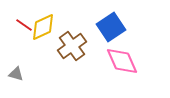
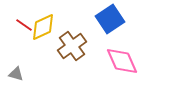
blue square: moved 1 px left, 8 px up
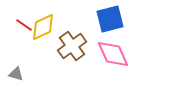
blue square: rotated 20 degrees clockwise
pink diamond: moved 9 px left, 7 px up
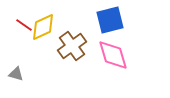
blue square: moved 1 px down
pink diamond: moved 1 px down; rotated 8 degrees clockwise
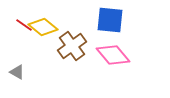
blue square: rotated 20 degrees clockwise
yellow diamond: rotated 64 degrees clockwise
pink diamond: rotated 24 degrees counterclockwise
gray triangle: moved 1 px right, 2 px up; rotated 14 degrees clockwise
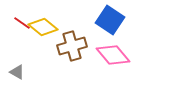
blue square: rotated 28 degrees clockwise
red line: moved 2 px left, 2 px up
brown cross: rotated 20 degrees clockwise
